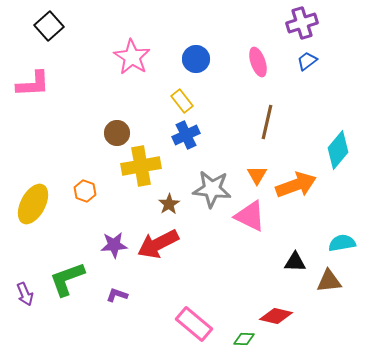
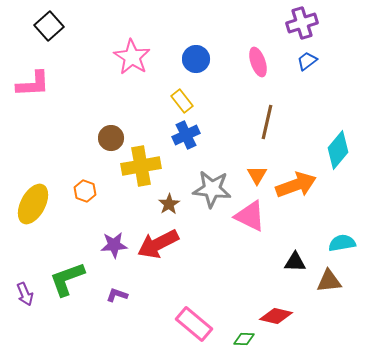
brown circle: moved 6 px left, 5 px down
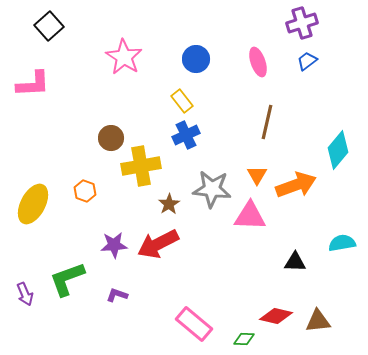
pink star: moved 8 px left
pink triangle: rotated 24 degrees counterclockwise
brown triangle: moved 11 px left, 40 px down
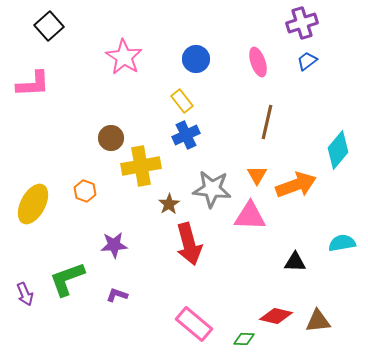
red arrow: moved 31 px right; rotated 78 degrees counterclockwise
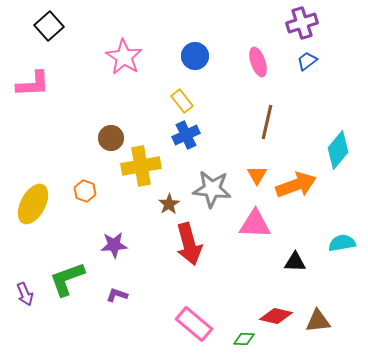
blue circle: moved 1 px left, 3 px up
pink triangle: moved 5 px right, 8 px down
